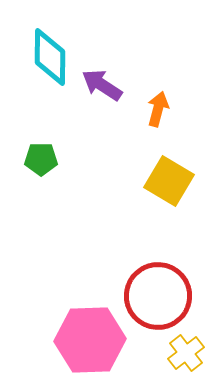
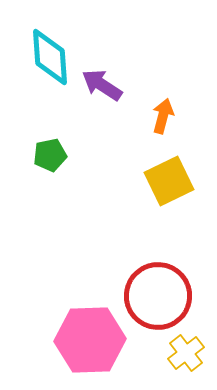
cyan diamond: rotated 4 degrees counterclockwise
orange arrow: moved 5 px right, 7 px down
green pentagon: moved 9 px right, 4 px up; rotated 12 degrees counterclockwise
yellow square: rotated 33 degrees clockwise
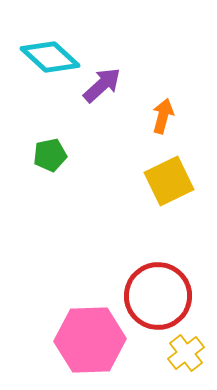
cyan diamond: rotated 44 degrees counterclockwise
purple arrow: rotated 105 degrees clockwise
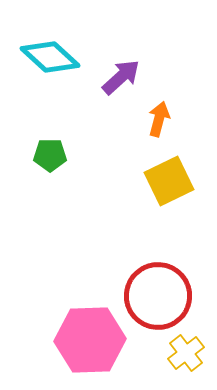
purple arrow: moved 19 px right, 8 px up
orange arrow: moved 4 px left, 3 px down
green pentagon: rotated 12 degrees clockwise
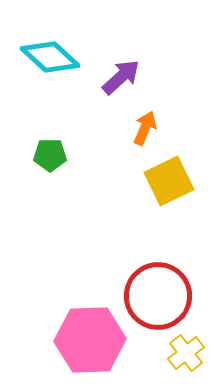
orange arrow: moved 14 px left, 9 px down; rotated 8 degrees clockwise
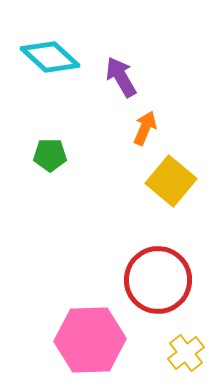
purple arrow: rotated 78 degrees counterclockwise
yellow square: moved 2 px right; rotated 24 degrees counterclockwise
red circle: moved 16 px up
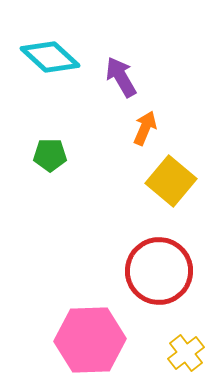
red circle: moved 1 px right, 9 px up
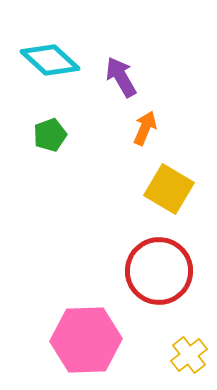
cyan diamond: moved 3 px down
green pentagon: moved 20 px up; rotated 20 degrees counterclockwise
yellow square: moved 2 px left, 8 px down; rotated 9 degrees counterclockwise
pink hexagon: moved 4 px left
yellow cross: moved 3 px right, 2 px down
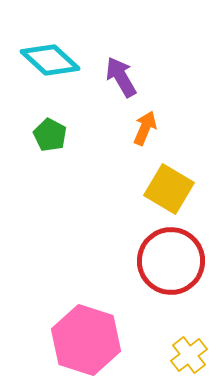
green pentagon: rotated 24 degrees counterclockwise
red circle: moved 12 px right, 10 px up
pink hexagon: rotated 20 degrees clockwise
